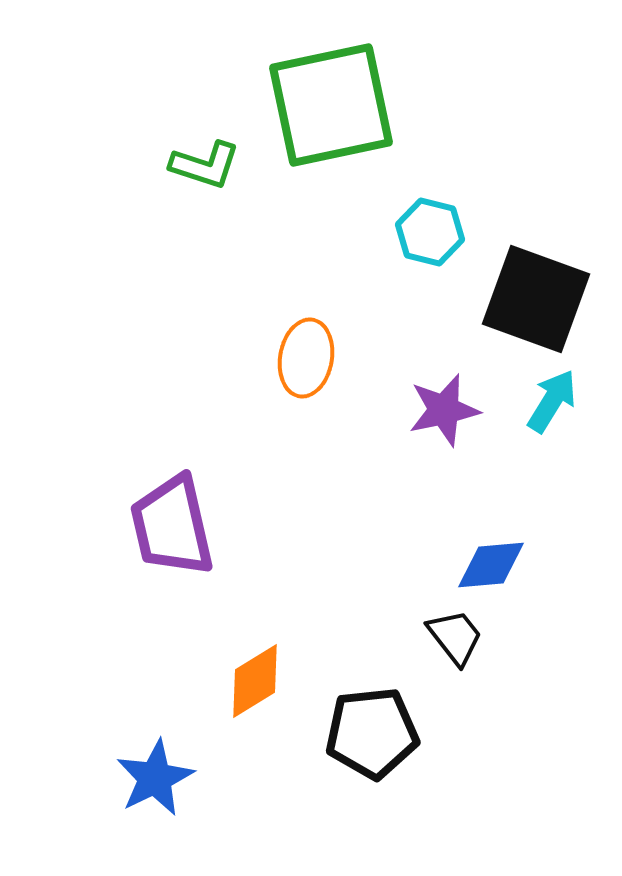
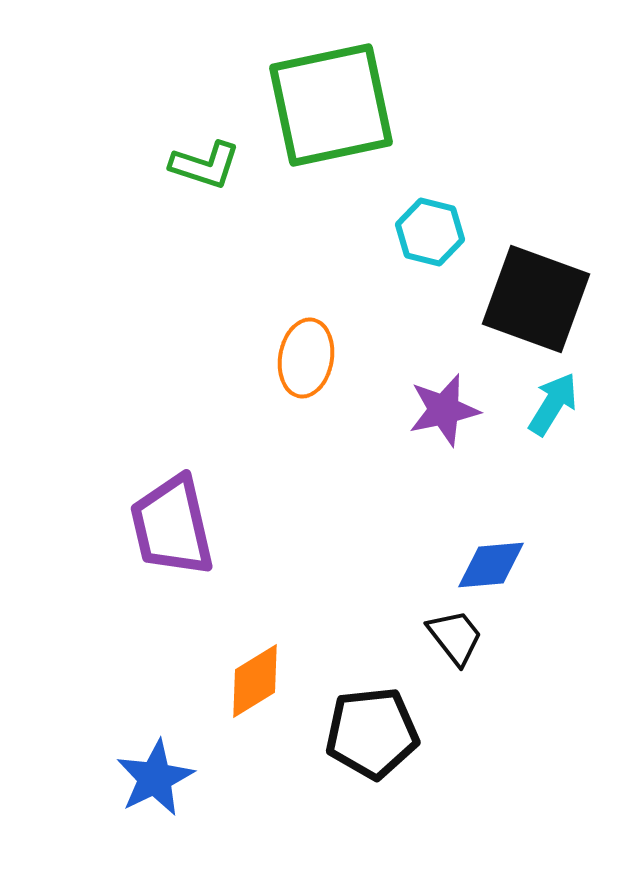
cyan arrow: moved 1 px right, 3 px down
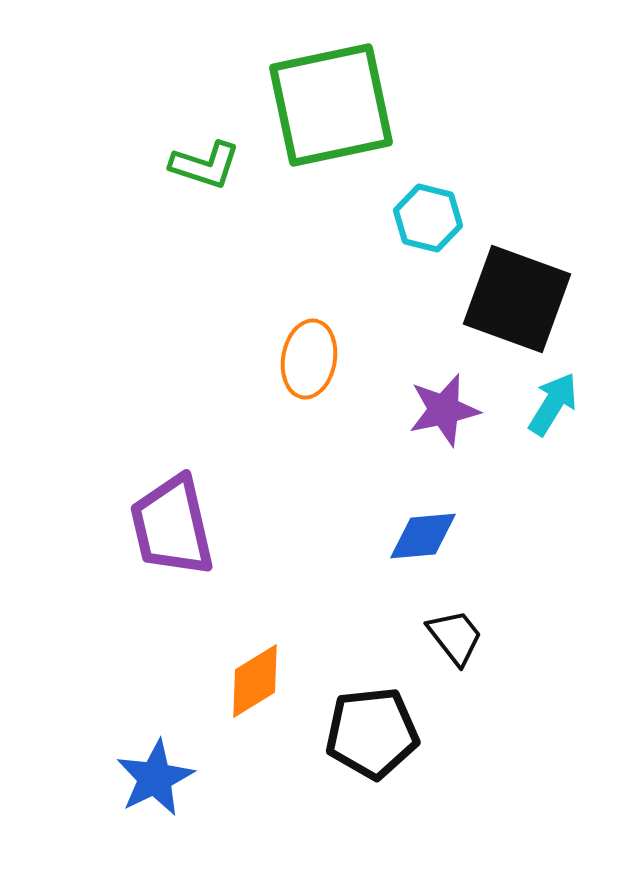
cyan hexagon: moved 2 px left, 14 px up
black square: moved 19 px left
orange ellipse: moved 3 px right, 1 px down
blue diamond: moved 68 px left, 29 px up
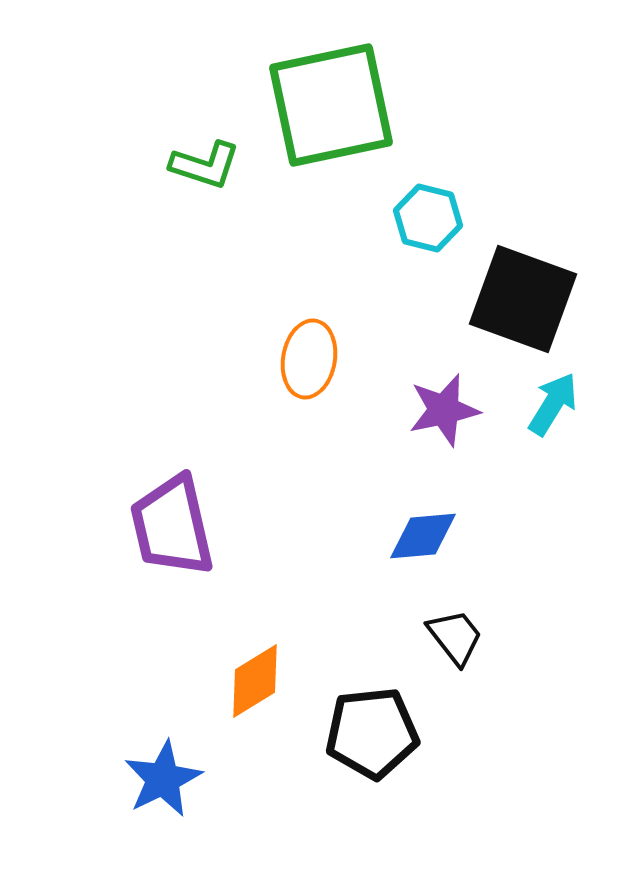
black square: moved 6 px right
blue star: moved 8 px right, 1 px down
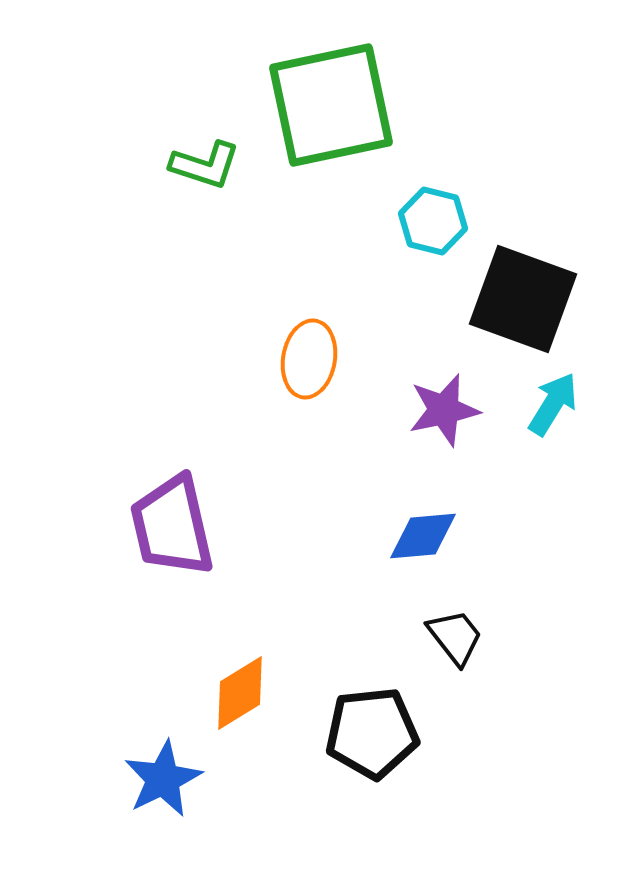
cyan hexagon: moved 5 px right, 3 px down
orange diamond: moved 15 px left, 12 px down
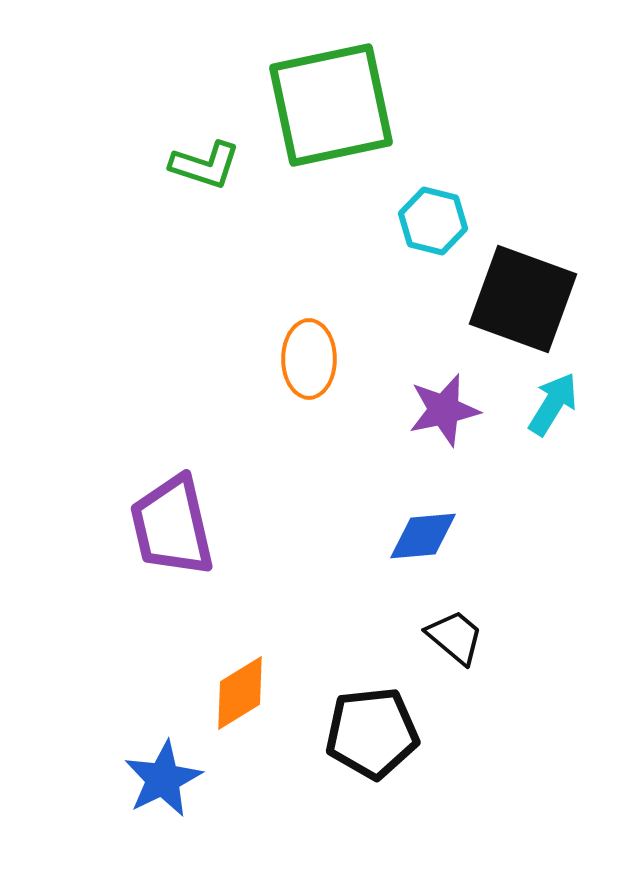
orange ellipse: rotated 10 degrees counterclockwise
black trapezoid: rotated 12 degrees counterclockwise
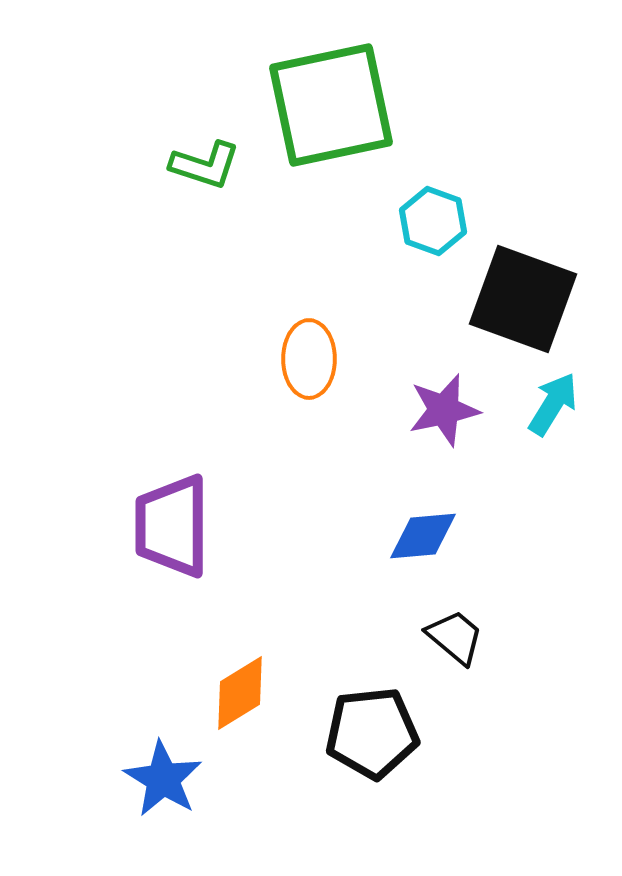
cyan hexagon: rotated 6 degrees clockwise
purple trapezoid: rotated 13 degrees clockwise
blue star: rotated 14 degrees counterclockwise
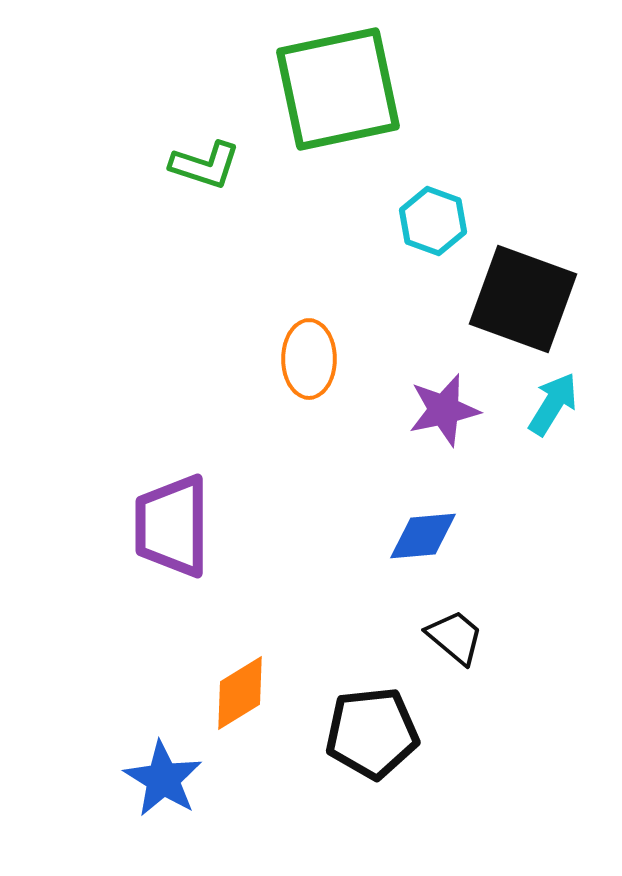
green square: moved 7 px right, 16 px up
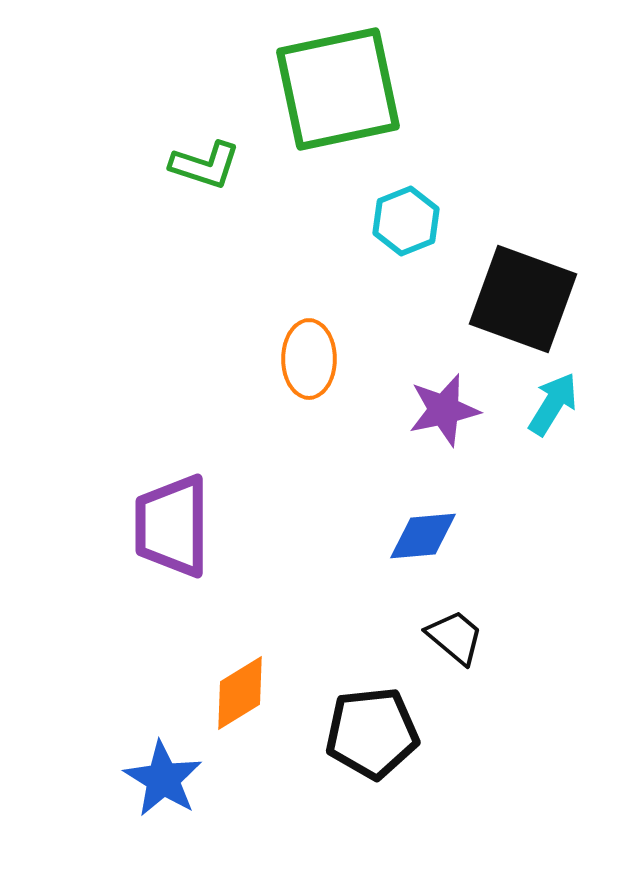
cyan hexagon: moved 27 px left; rotated 18 degrees clockwise
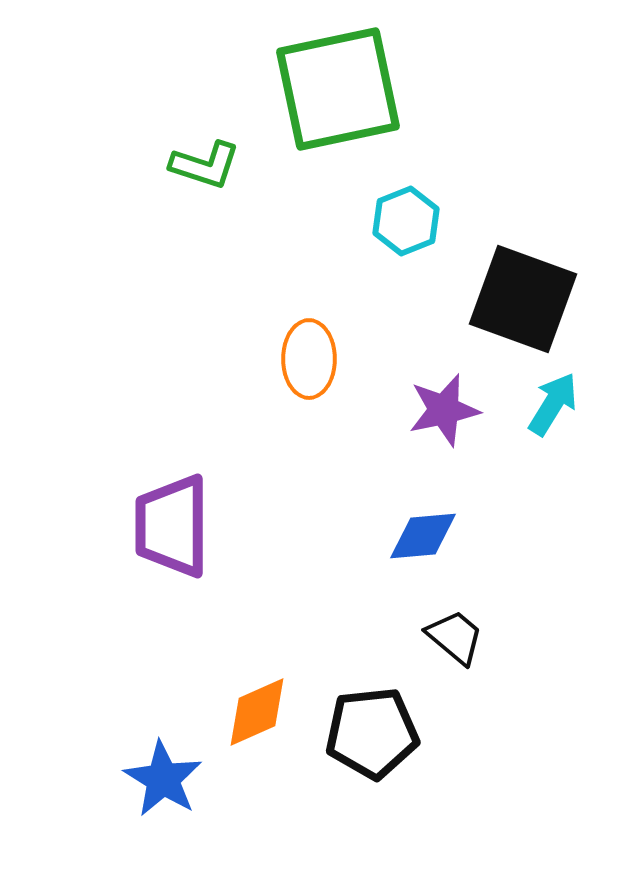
orange diamond: moved 17 px right, 19 px down; rotated 8 degrees clockwise
